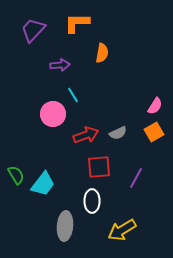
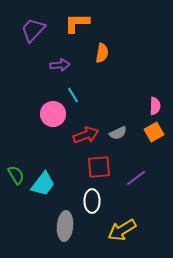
pink semicircle: rotated 30 degrees counterclockwise
purple line: rotated 25 degrees clockwise
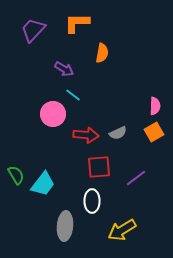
purple arrow: moved 4 px right, 4 px down; rotated 36 degrees clockwise
cyan line: rotated 21 degrees counterclockwise
red arrow: rotated 25 degrees clockwise
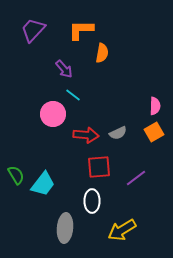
orange L-shape: moved 4 px right, 7 px down
purple arrow: rotated 18 degrees clockwise
gray ellipse: moved 2 px down
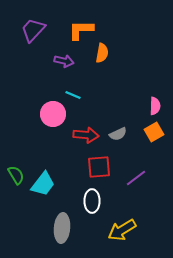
purple arrow: moved 8 px up; rotated 36 degrees counterclockwise
cyan line: rotated 14 degrees counterclockwise
gray semicircle: moved 1 px down
gray ellipse: moved 3 px left
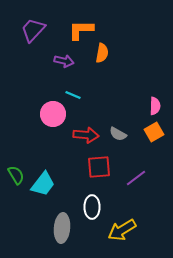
gray semicircle: rotated 54 degrees clockwise
white ellipse: moved 6 px down
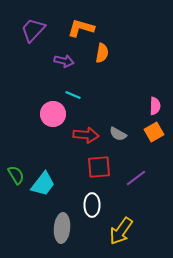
orange L-shape: moved 2 px up; rotated 16 degrees clockwise
white ellipse: moved 2 px up
yellow arrow: moved 1 px left, 1 px down; rotated 24 degrees counterclockwise
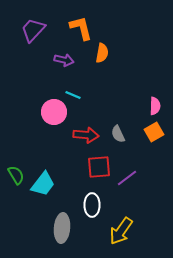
orange L-shape: rotated 60 degrees clockwise
purple arrow: moved 1 px up
pink circle: moved 1 px right, 2 px up
gray semicircle: rotated 36 degrees clockwise
purple line: moved 9 px left
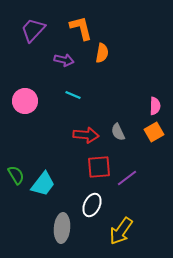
pink circle: moved 29 px left, 11 px up
gray semicircle: moved 2 px up
white ellipse: rotated 25 degrees clockwise
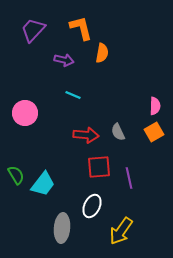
pink circle: moved 12 px down
purple line: moved 2 px right; rotated 65 degrees counterclockwise
white ellipse: moved 1 px down
